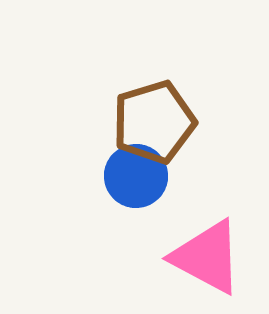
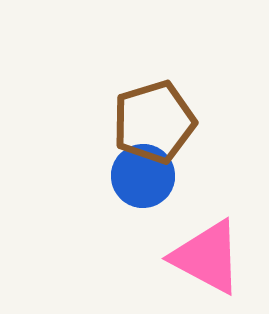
blue circle: moved 7 px right
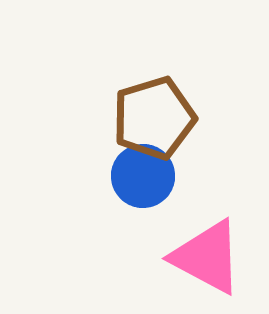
brown pentagon: moved 4 px up
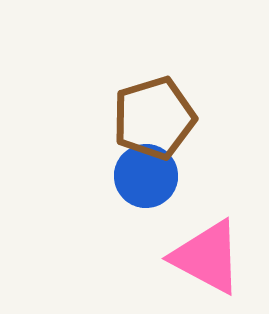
blue circle: moved 3 px right
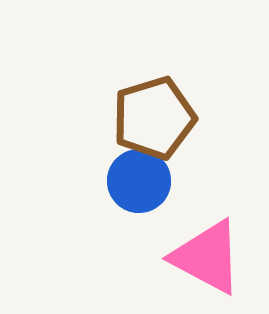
blue circle: moved 7 px left, 5 px down
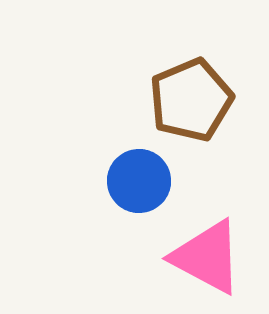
brown pentagon: moved 37 px right, 18 px up; rotated 6 degrees counterclockwise
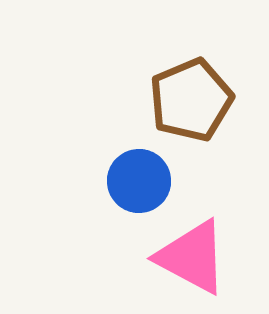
pink triangle: moved 15 px left
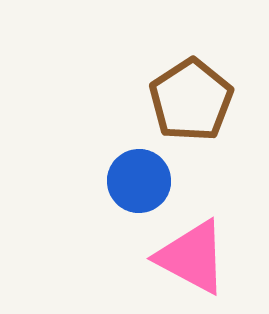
brown pentagon: rotated 10 degrees counterclockwise
